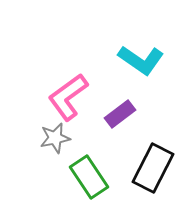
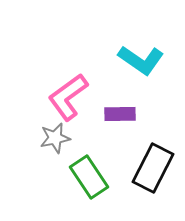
purple rectangle: rotated 36 degrees clockwise
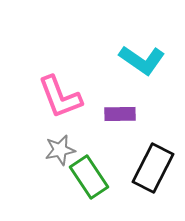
cyan L-shape: moved 1 px right
pink L-shape: moved 8 px left; rotated 75 degrees counterclockwise
gray star: moved 5 px right, 12 px down
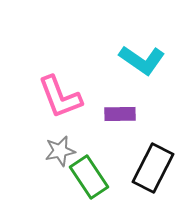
gray star: moved 1 px down
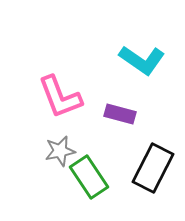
purple rectangle: rotated 16 degrees clockwise
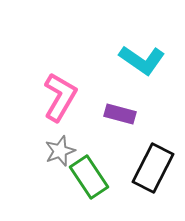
pink L-shape: rotated 129 degrees counterclockwise
gray star: rotated 8 degrees counterclockwise
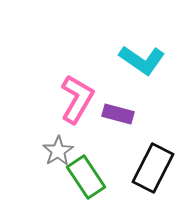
pink L-shape: moved 17 px right, 2 px down
purple rectangle: moved 2 px left
gray star: moved 2 px left; rotated 12 degrees counterclockwise
green rectangle: moved 3 px left
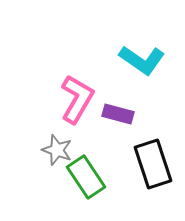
gray star: moved 1 px left, 1 px up; rotated 20 degrees counterclockwise
black rectangle: moved 4 px up; rotated 45 degrees counterclockwise
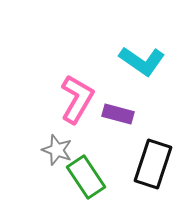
cyan L-shape: moved 1 px down
black rectangle: rotated 36 degrees clockwise
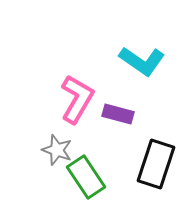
black rectangle: moved 3 px right
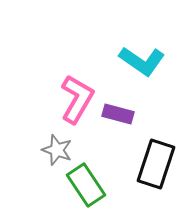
green rectangle: moved 8 px down
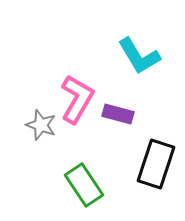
cyan L-shape: moved 3 px left, 5 px up; rotated 24 degrees clockwise
gray star: moved 16 px left, 25 px up
green rectangle: moved 2 px left
